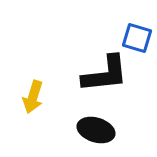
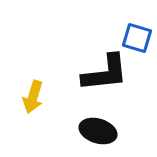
black L-shape: moved 1 px up
black ellipse: moved 2 px right, 1 px down
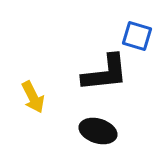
blue square: moved 2 px up
yellow arrow: rotated 44 degrees counterclockwise
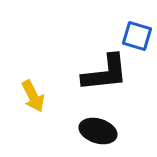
yellow arrow: moved 1 px up
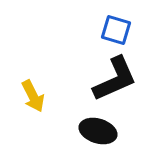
blue square: moved 21 px left, 6 px up
black L-shape: moved 10 px right, 6 px down; rotated 18 degrees counterclockwise
